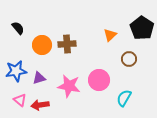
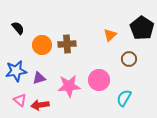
pink star: rotated 15 degrees counterclockwise
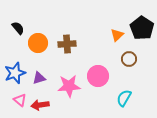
orange triangle: moved 7 px right
orange circle: moved 4 px left, 2 px up
blue star: moved 1 px left, 2 px down; rotated 10 degrees counterclockwise
pink circle: moved 1 px left, 4 px up
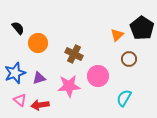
brown cross: moved 7 px right, 10 px down; rotated 30 degrees clockwise
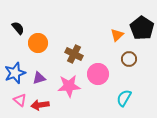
pink circle: moved 2 px up
